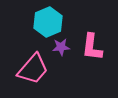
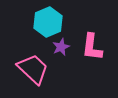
purple star: rotated 18 degrees counterclockwise
pink trapezoid: rotated 88 degrees counterclockwise
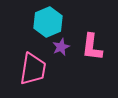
pink trapezoid: rotated 56 degrees clockwise
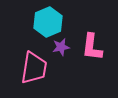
purple star: rotated 12 degrees clockwise
pink trapezoid: moved 1 px right, 1 px up
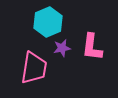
purple star: moved 1 px right, 1 px down
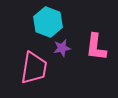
cyan hexagon: rotated 16 degrees counterclockwise
pink L-shape: moved 4 px right
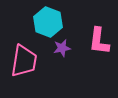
pink L-shape: moved 3 px right, 6 px up
pink trapezoid: moved 10 px left, 7 px up
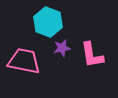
pink L-shape: moved 7 px left, 14 px down; rotated 16 degrees counterclockwise
pink trapezoid: rotated 88 degrees counterclockwise
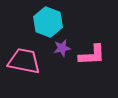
pink L-shape: rotated 84 degrees counterclockwise
